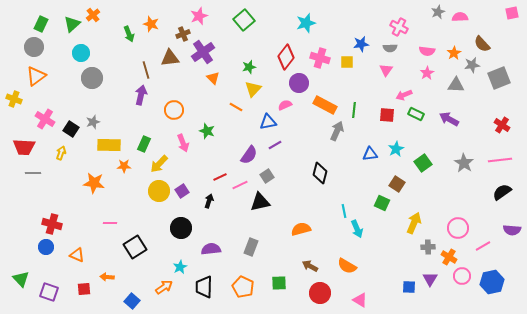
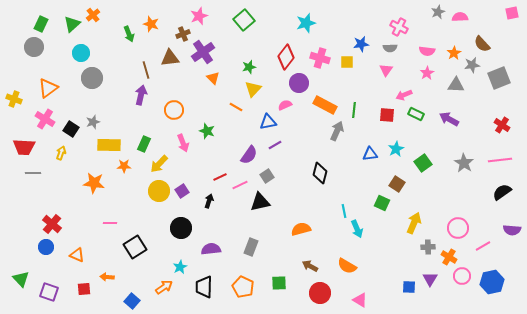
orange triangle at (36, 76): moved 12 px right, 12 px down
red cross at (52, 224): rotated 24 degrees clockwise
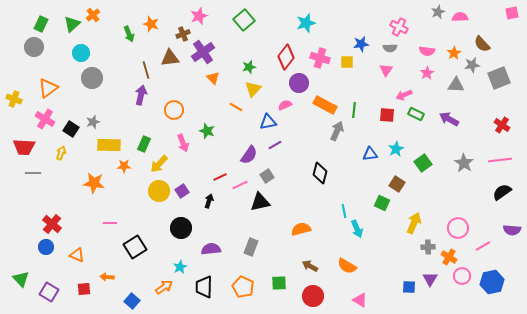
purple square at (49, 292): rotated 12 degrees clockwise
red circle at (320, 293): moved 7 px left, 3 px down
